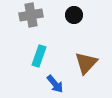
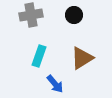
brown triangle: moved 4 px left, 5 px up; rotated 15 degrees clockwise
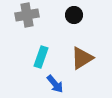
gray cross: moved 4 px left
cyan rectangle: moved 2 px right, 1 px down
